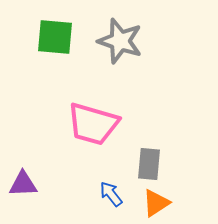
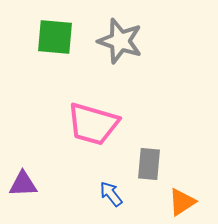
orange triangle: moved 26 px right, 1 px up
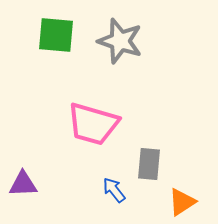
green square: moved 1 px right, 2 px up
blue arrow: moved 3 px right, 4 px up
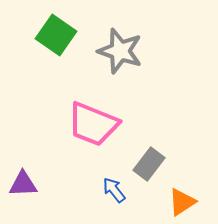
green square: rotated 30 degrees clockwise
gray star: moved 10 px down
pink trapezoid: rotated 6 degrees clockwise
gray rectangle: rotated 32 degrees clockwise
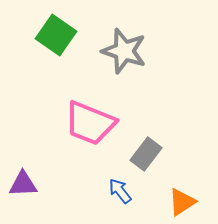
gray star: moved 4 px right
pink trapezoid: moved 3 px left, 1 px up
gray rectangle: moved 3 px left, 10 px up
blue arrow: moved 6 px right, 1 px down
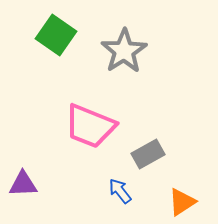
gray star: rotated 21 degrees clockwise
pink trapezoid: moved 3 px down
gray rectangle: moved 2 px right; rotated 24 degrees clockwise
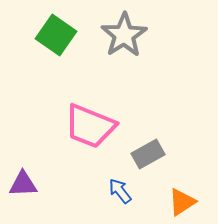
gray star: moved 16 px up
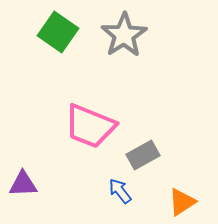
green square: moved 2 px right, 3 px up
gray rectangle: moved 5 px left, 1 px down
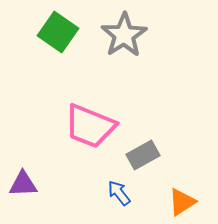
blue arrow: moved 1 px left, 2 px down
